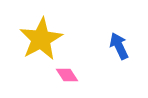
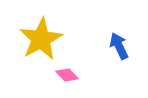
pink diamond: rotated 10 degrees counterclockwise
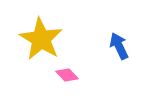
yellow star: rotated 12 degrees counterclockwise
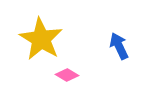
pink diamond: rotated 15 degrees counterclockwise
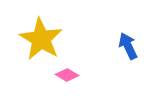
blue arrow: moved 9 px right
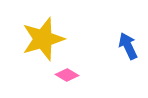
yellow star: moved 2 px right; rotated 24 degrees clockwise
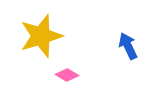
yellow star: moved 2 px left, 3 px up
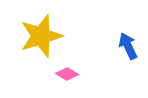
pink diamond: moved 1 px up
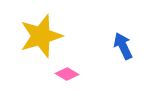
blue arrow: moved 5 px left
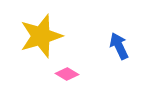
blue arrow: moved 4 px left
